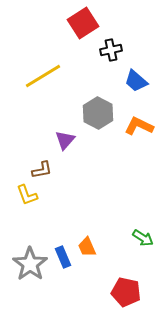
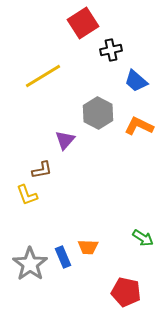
orange trapezoid: moved 1 px right; rotated 65 degrees counterclockwise
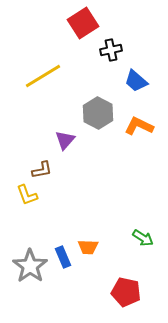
gray star: moved 2 px down
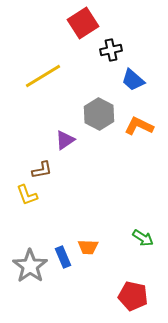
blue trapezoid: moved 3 px left, 1 px up
gray hexagon: moved 1 px right, 1 px down
purple triangle: rotated 15 degrees clockwise
red pentagon: moved 7 px right, 4 px down
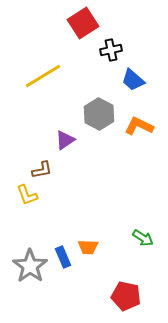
red pentagon: moved 7 px left
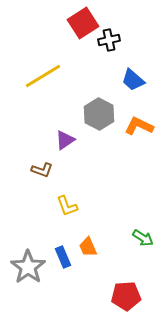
black cross: moved 2 px left, 10 px up
brown L-shape: rotated 30 degrees clockwise
yellow L-shape: moved 40 px right, 11 px down
orange trapezoid: rotated 65 degrees clockwise
gray star: moved 2 px left, 1 px down
red pentagon: rotated 16 degrees counterclockwise
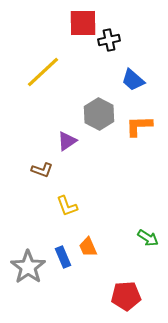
red square: rotated 32 degrees clockwise
yellow line: moved 4 px up; rotated 12 degrees counterclockwise
orange L-shape: rotated 28 degrees counterclockwise
purple triangle: moved 2 px right, 1 px down
green arrow: moved 5 px right
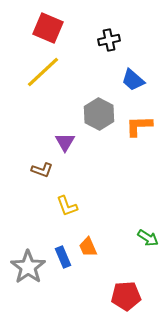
red square: moved 35 px left, 5 px down; rotated 24 degrees clockwise
purple triangle: moved 2 px left, 1 px down; rotated 25 degrees counterclockwise
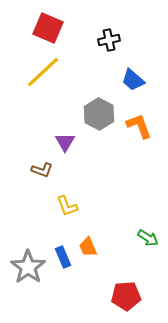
orange L-shape: rotated 72 degrees clockwise
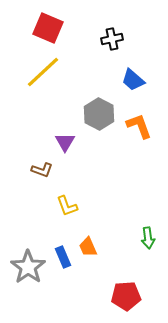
black cross: moved 3 px right, 1 px up
green arrow: rotated 50 degrees clockwise
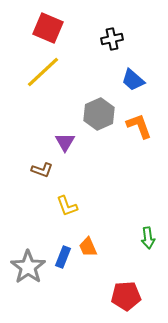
gray hexagon: rotated 8 degrees clockwise
blue rectangle: rotated 45 degrees clockwise
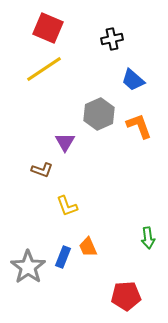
yellow line: moved 1 px right, 3 px up; rotated 9 degrees clockwise
